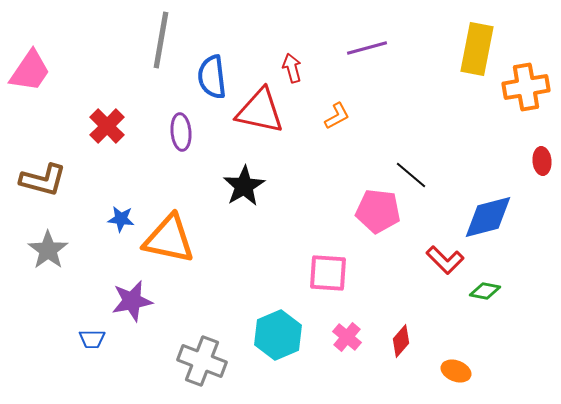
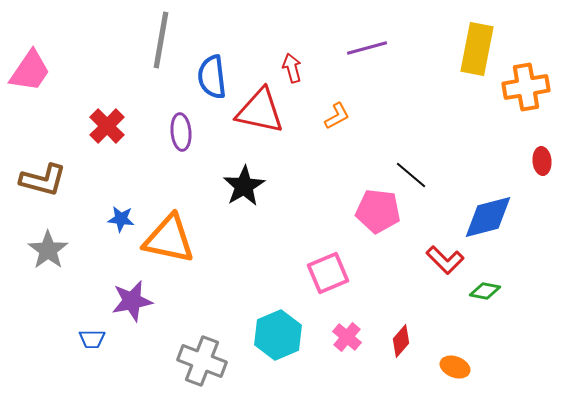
pink square: rotated 27 degrees counterclockwise
orange ellipse: moved 1 px left, 4 px up
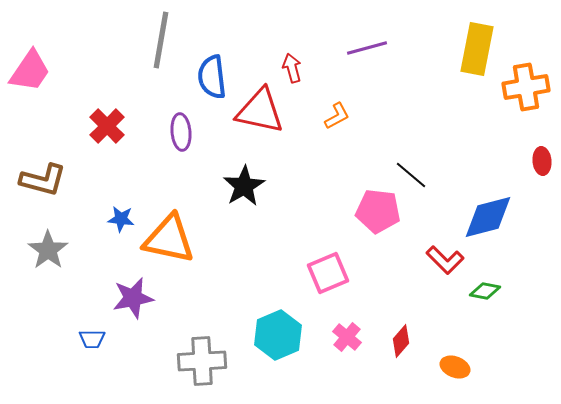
purple star: moved 1 px right, 3 px up
gray cross: rotated 24 degrees counterclockwise
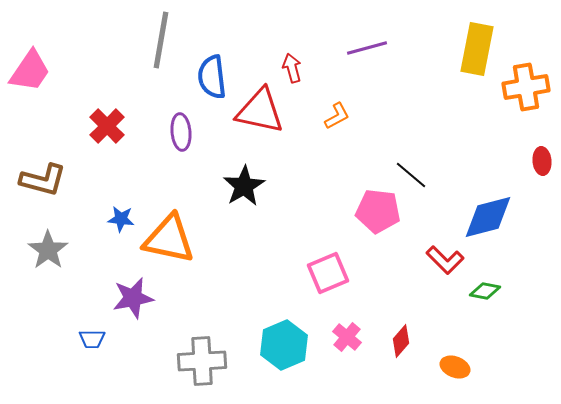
cyan hexagon: moved 6 px right, 10 px down
